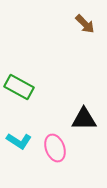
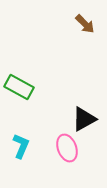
black triangle: rotated 28 degrees counterclockwise
cyan L-shape: moved 2 px right, 5 px down; rotated 100 degrees counterclockwise
pink ellipse: moved 12 px right
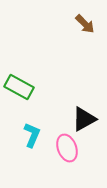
cyan L-shape: moved 11 px right, 11 px up
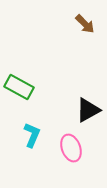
black triangle: moved 4 px right, 9 px up
pink ellipse: moved 4 px right
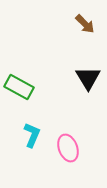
black triangle: moved 32 px up; rotated 32 degrees counterclockwise
pink ellipse: moved 3 px left
